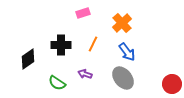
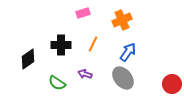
orange cross: moved 3 px up; rotated 18 degrees clockwise
blue arrow: moved 1 px right; rotated 108 degrees counterclockwise
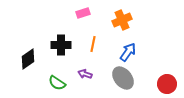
orange line: rotated 14 degrees counterclockwise
red circle: moved 5 px left
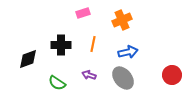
blue arrow: rotated 42 degrees clockwise
black diamond: rotated 15 degrees clockwise
purple arrow: moved 4 px right, 1 px down
red circle: moved 5 px right, 9 px up
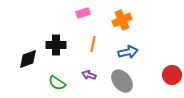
black cross: moved 5 px left
gray ellipse: moved 1 px left, 3 px down
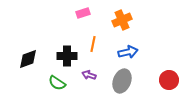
black cross: moved 11 px right, 11 px down
red circle: moved 3 px left, 5 px down
gray ellipse: rotated 60 degrees clockwise
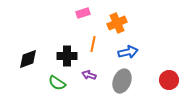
orange cross: moved 5 px left, 3 px down
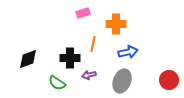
orange cross: moved 1 px left, 1 px down; rotated 24 degrees clockwise
black cross: moved 3 px right, 2 px down
purple arrow: rotated 32 degrees counterclockwise
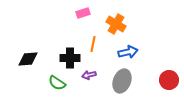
orange cross: rotated 30 degrees clockwise
black diamond: rotated 15 degrees clockwise
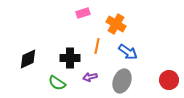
orange line: moved 4 px right, 2 px down
blue arrow: rotated 48 degrees clockwise
black diamond: rotated 20 degrees counterclockwise
purple arrow: moved 1 px right, 2 px down
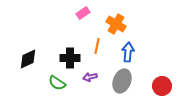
pink rectangle: rotated 16 degrees counterclockwise
blue arrow: rotated 120 degrees counterclockwise
red circle: moved 7 px left, 6 px down
